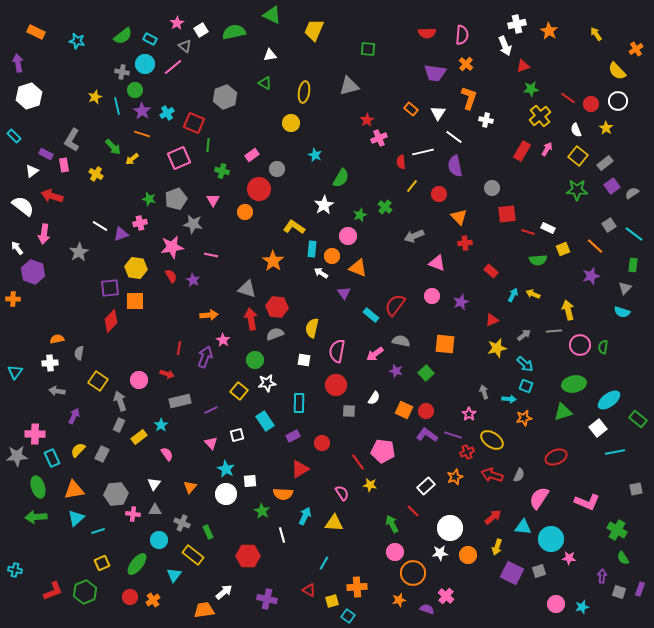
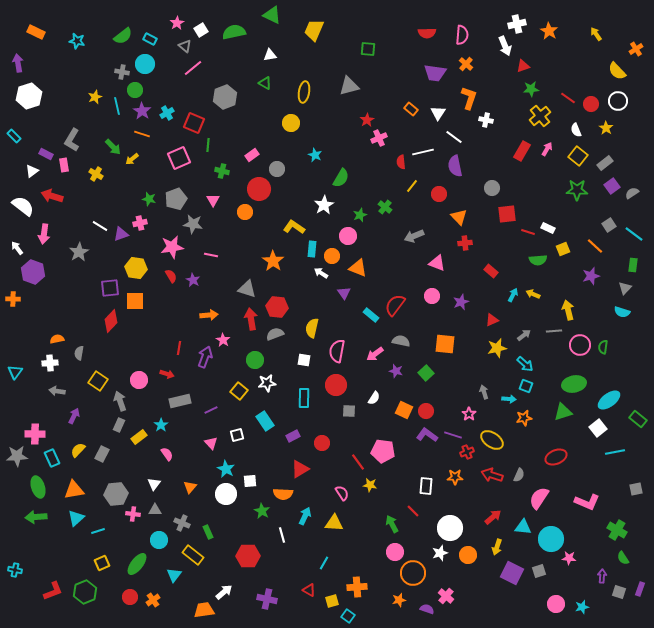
pink line at (173, 67): moved 20 px right, 1 px down
cyan rectangle at (299, 403): moved 5 px right, 5 px up
orange star at (455, 477): rotated 21 degrees clockwise
white rectangle at (426, 486): rotated 42 degrees counterclockwise
white star at (440, 553): rotated 14 degrees counterclockwise
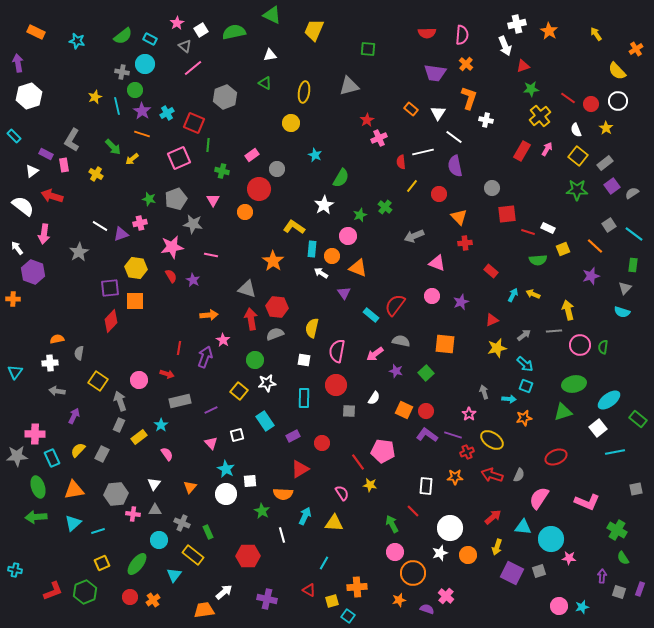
cyan triangle at (76, 518): moved 3 px left, 5 px down
pink circle at (556, 604): moved 3 px right, 2 px down
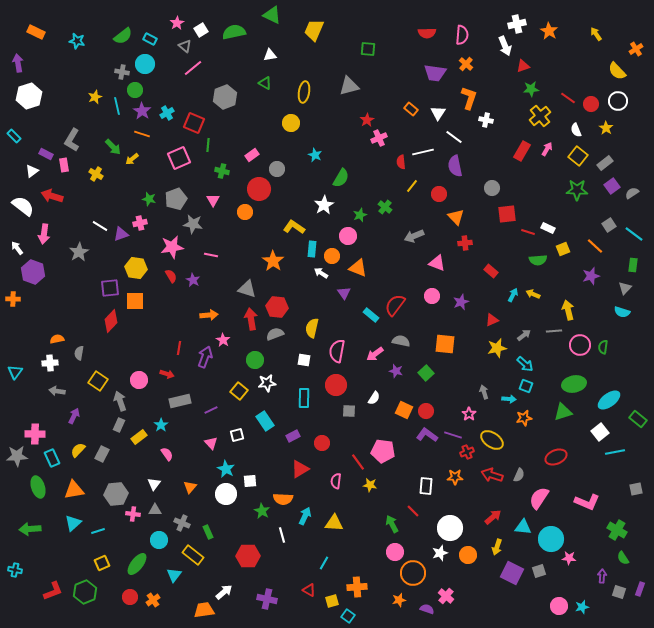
orange triangle at (459, 217): moved 3 px left
white square at (598, 428): moved 2 px right, 4 px down
pink semicircle at (342, 493): moved 6 px left, 12 px up; rotated 140 degrees counterclockwise
orange semicircle at (283, 494): moved 5 px down
green arrow at (36, 517): moved 6 px left, 12 px down
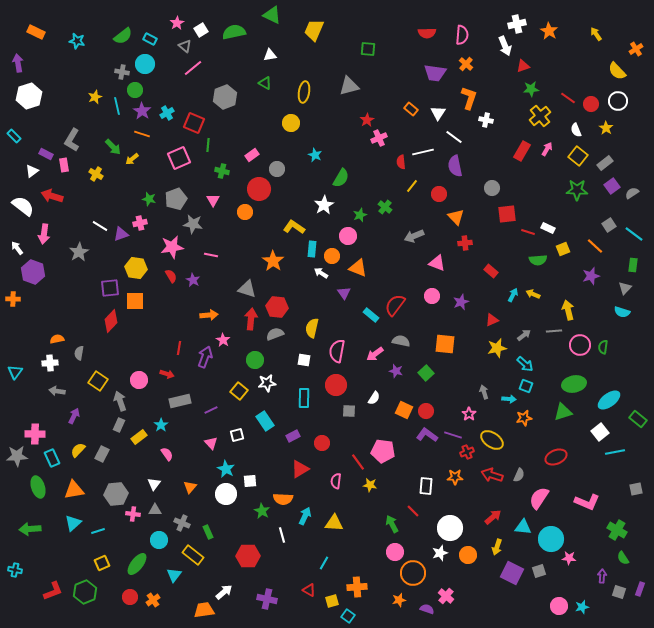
red arrow at (251, 319): rotated 15 degrees clockwise
